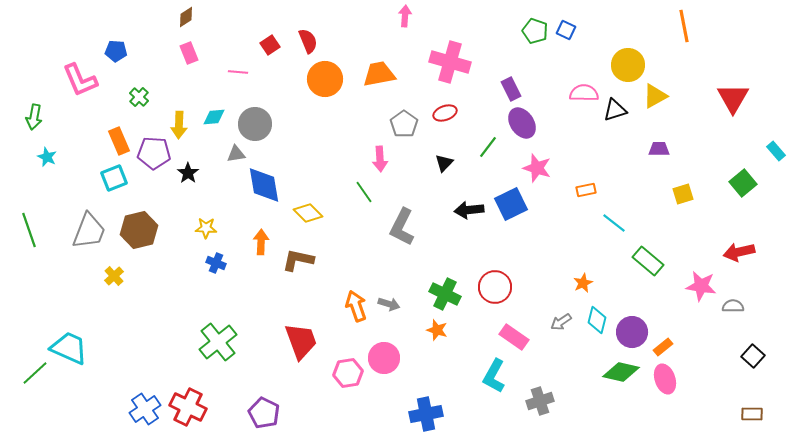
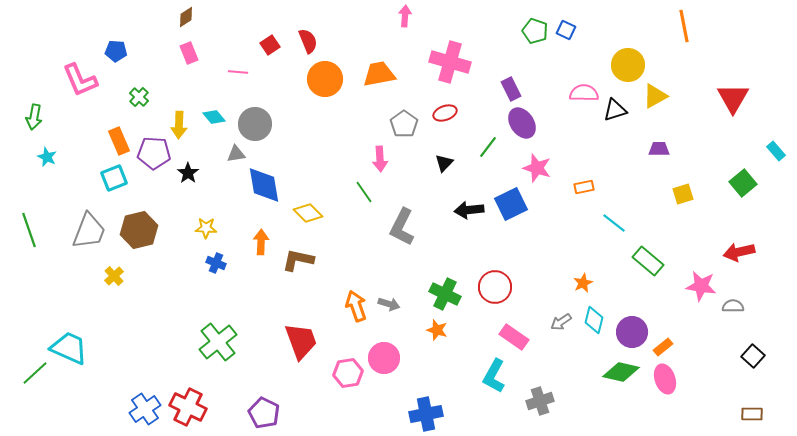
cyan diamond at (214, 117): rotated 55 degrees clockwise
orange rectangle at (586, 190): moved 2 px left, 3 px up
cyan diamond at (597, 320): moved 3 px left
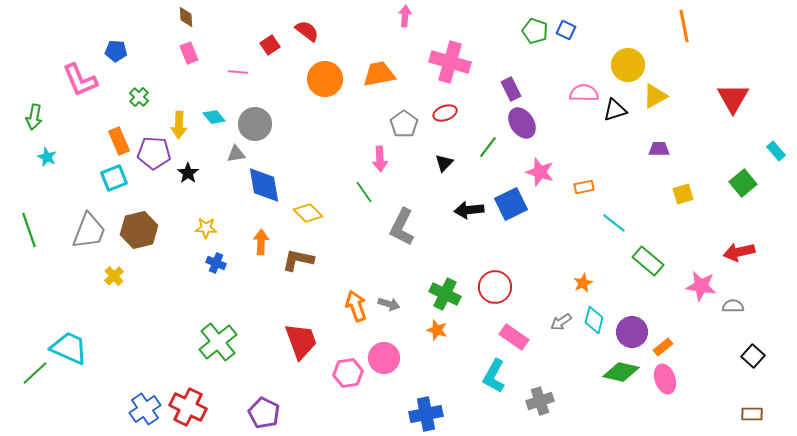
brown diamond at (186, 17): rotated 60 degrees counterclockwise
red semicircle at (308, 41): moved 1 px left, 10 px up; rotated 30 degrees counterclockwise
pink star at (537, 168): moved 3 px right, 4 px down
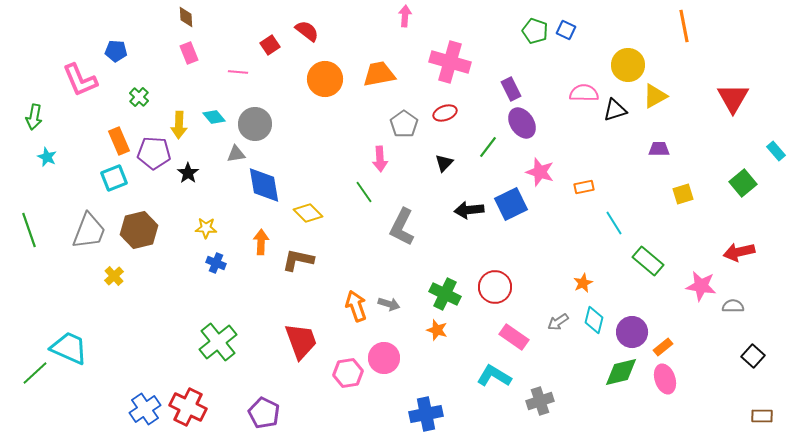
cyan line at (614, 223): rotated 20 degrees clockwise
gray arrow at (561, 322): moved 3 px left
green diamond at (621, 372): rotated 27 degrees counterclockwise
cyan L-shape at (494, 376): rotated 92 degrees clockwise
brown rectangle at (752, 414): moved 10 px right, 2 px down
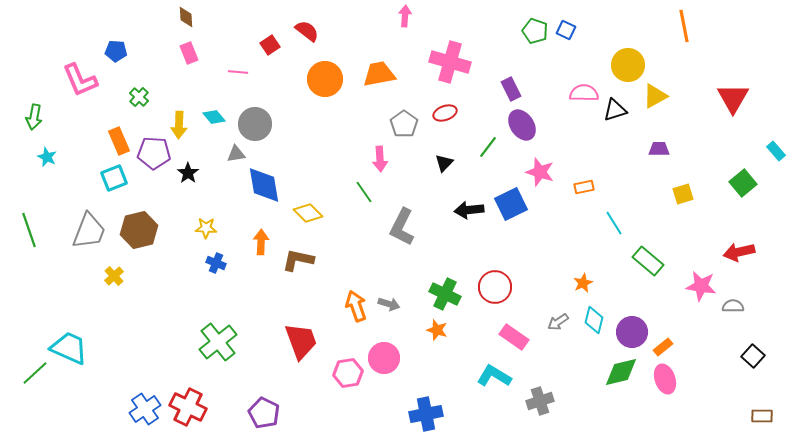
purple ellipse at (522, 123): moved 2 px down
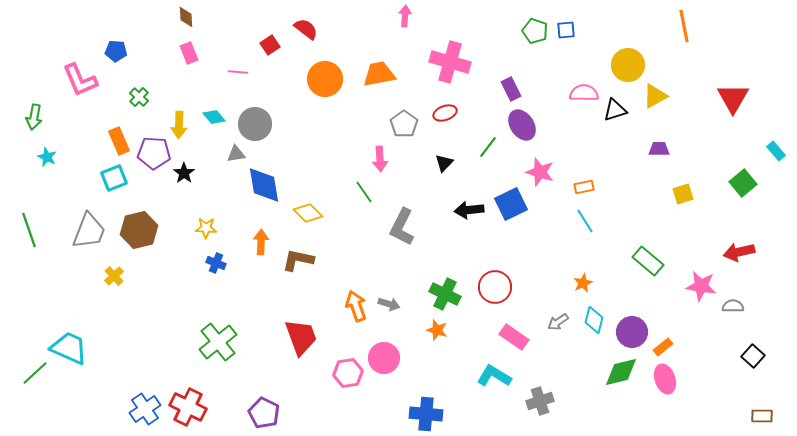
blue square at (566, 30): rotated 30 degrees counterclockwise
red semicircle at (307, 31): moved 1 px left, 2 px up
black star at (188, 173): moved 4 px left
cyan line at (614, 223): moved 29 px left, 2 px up
red trapezoid at (301, 341): moved 4 px up
blue cross at (426, 414): rotated 16 degrees clockwise
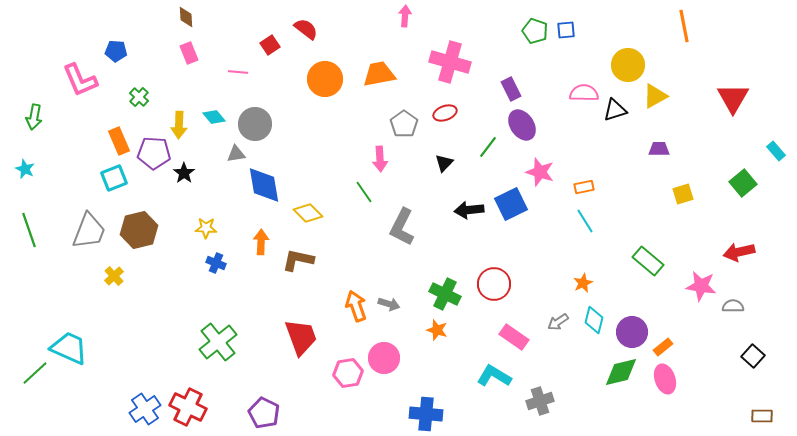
cyan star at (47, 157): moved 22 px left, 12 px down
red circle at (495, 287): moved 1 px left, 3 px up
